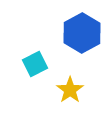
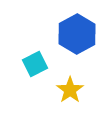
blue hexagon: moved 5 px left, 1 px down
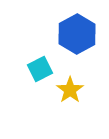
cyan square: moved 5 px right, 5 px down
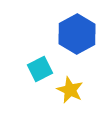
yellow star: rotated 12 degrees counterclockwise
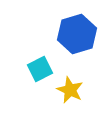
blue hexagon: rotated 12 degrees clockwise
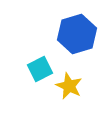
yellow star: moved 1 px left, 4 px up
